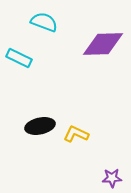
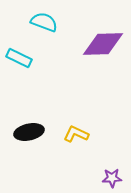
black ellipse: moved 11 px left, 6 px down
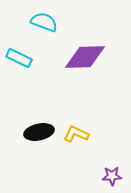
purple diamond: moved 18 px left, 13 px down
black ellipse: moved 10 px right
purple star: moved 2 px up
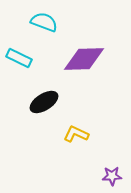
purple diamond: moved 1 px left, 2 px down
black ellipse: moved 5 px right, 30 px up; rotated 20 degrees counterclockwise
